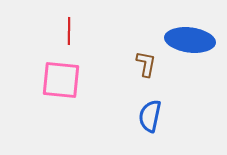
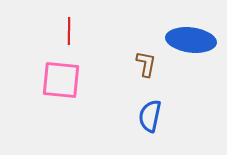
blue ellipse: moved 1 px right
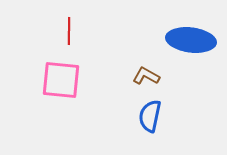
brown L-shape: moved 12 px down; rotated 72 degrees counterclockwise
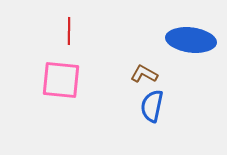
brown L-shape: moved 2 px left, 2 px up
blue semicircle: moved 2 px right, 10 px up
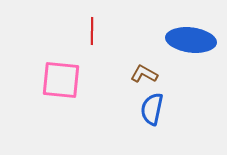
red line: moved 23 px right
blue semicircle: moved 3 px down
